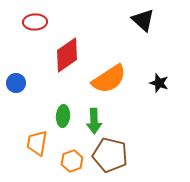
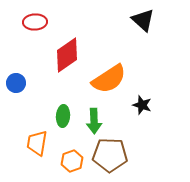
black star: moved 17 px left, 22 px down
brown pentagon: rotated 12 degrees counterclockwise
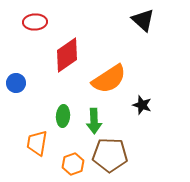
orange hexagon: moved 1 px right, 3 px down
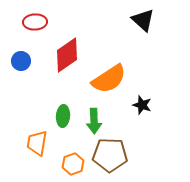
blue circle: moved 5 px right, 22 px up
